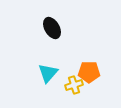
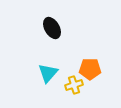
orange pentagon: moved 1 px right, 3 px up
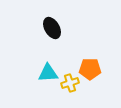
cyan triangle: rotated 45 degrees clockwise
yellow cross: moved 4 px left, 2 px up
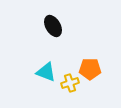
black ellipse: moved 1 px right, 2 px up
cyan triangle: moved 2 px left, 1 px up; rotated 25 degrees clockwise
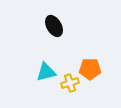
black ellipse: moved 1 px right
cyan triangle: rotated 35 degrees counterclockwise
